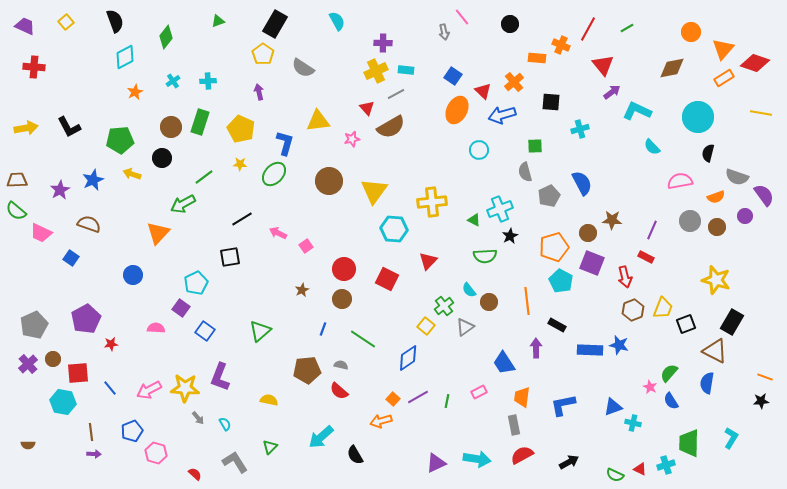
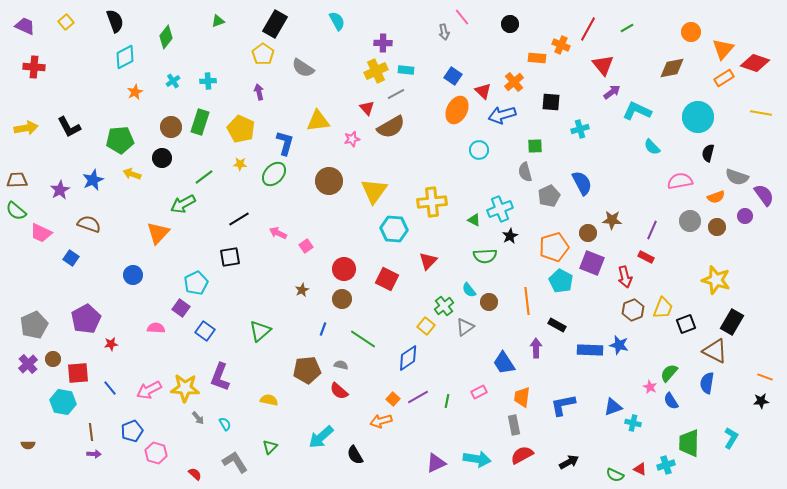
black line at (242, 219): moved 3 px left
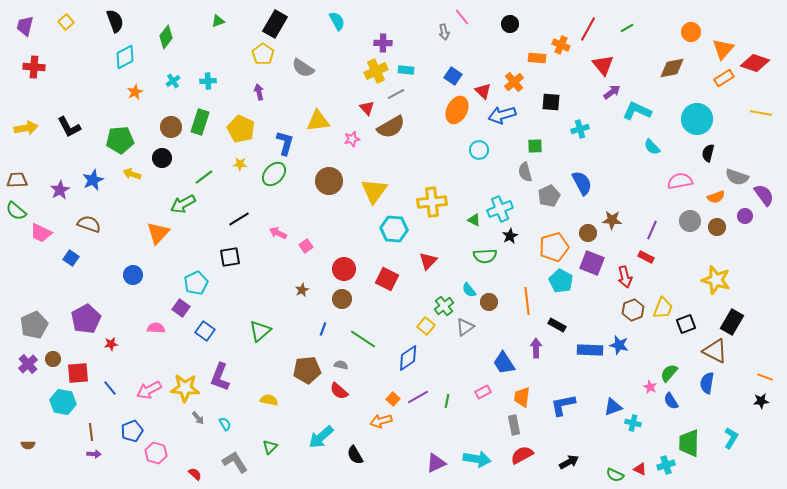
purple trapezoid at (25, 26): rotated 100 degrees counterclockwise
cyan circle at (698, 117): moved 1 px left, 2 px down
pink rectangle at (479, 392): moved 4 px right
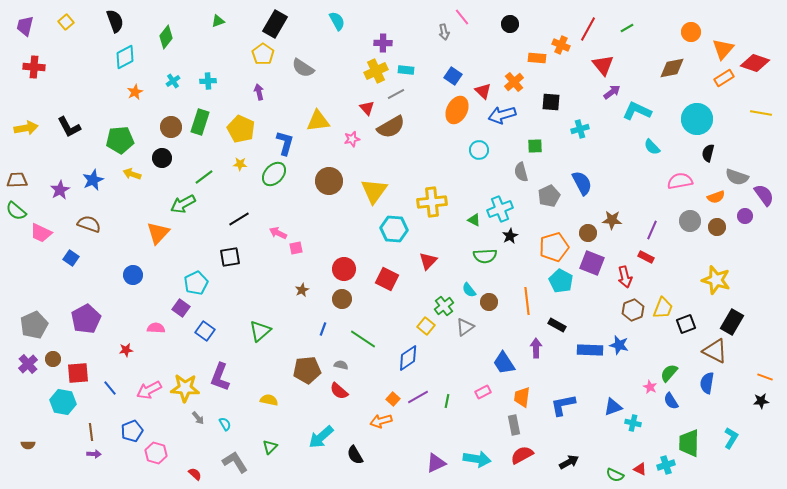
gray semicircle at (525, 172): moved 4 px left
pink square at (306, 246): moved 10 px left, 2 px down; rotated 24 degrees clockwise
red star at (111, 344): moved 15 px right, 6 px down
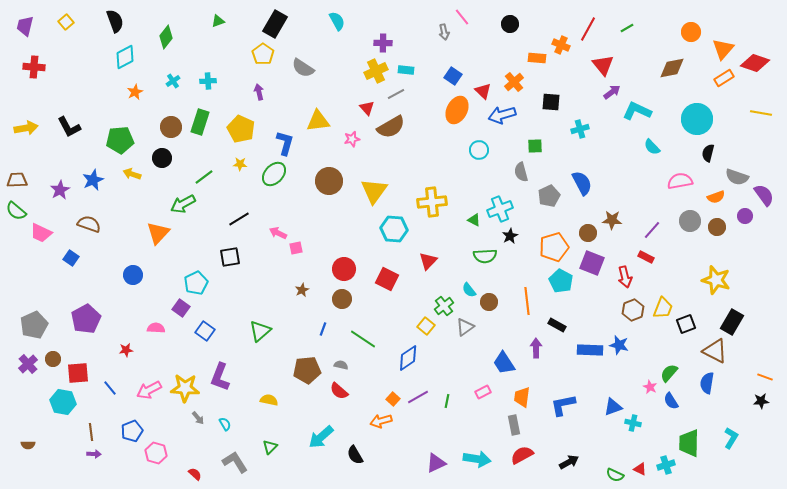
purple line at (652, 230): rotated 18 degrees clockwise
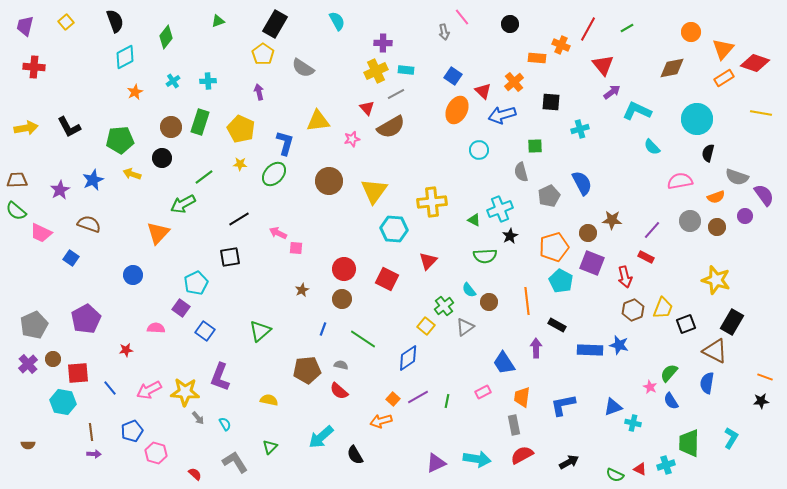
pink square at (296, 248): rotated 16 degrees clockwise
yellow star at (185, 388): moved 4 px down
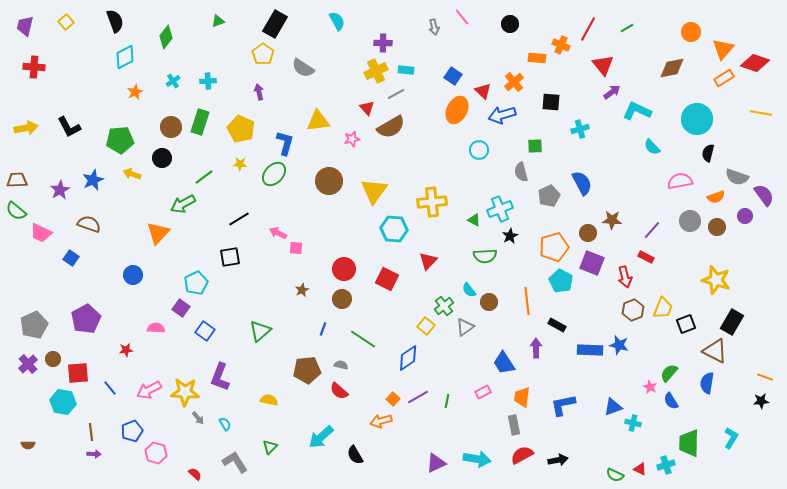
gray arrow at (444, 32): moved 10 px left, 5 px up
black arrow at (569, 462): moved 11 px left, 2 px up; rotated 18 degrees clockwise
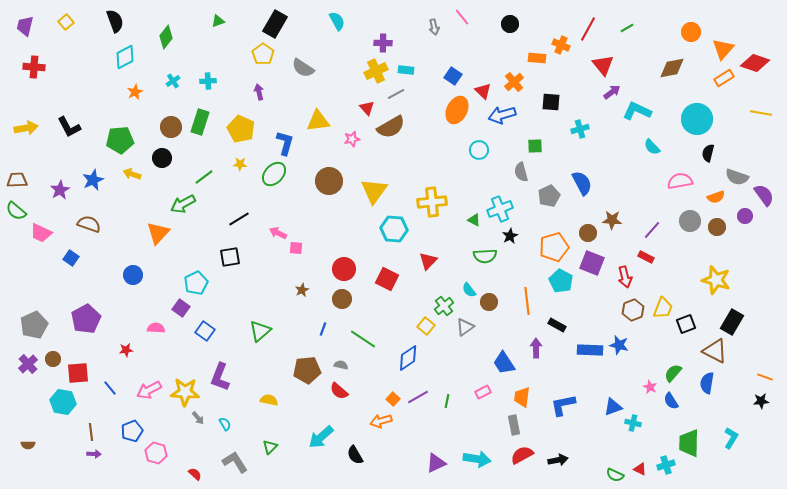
green semicircle at (669, 373): moved 4 px right
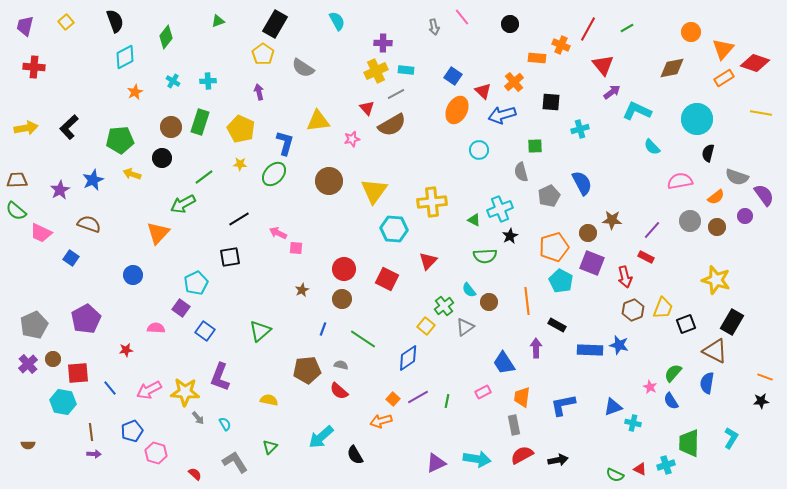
cyan cross at (173, 81): rotated 24 degrees counterclockwise
black L-shape at (69, 127): rotated 75 degrees clockwise
brown semicircle at (391, 127): moved 1 px right, 2 px up
orange semicircle at (716, 197): rotated 18 degrees counterclockwise
